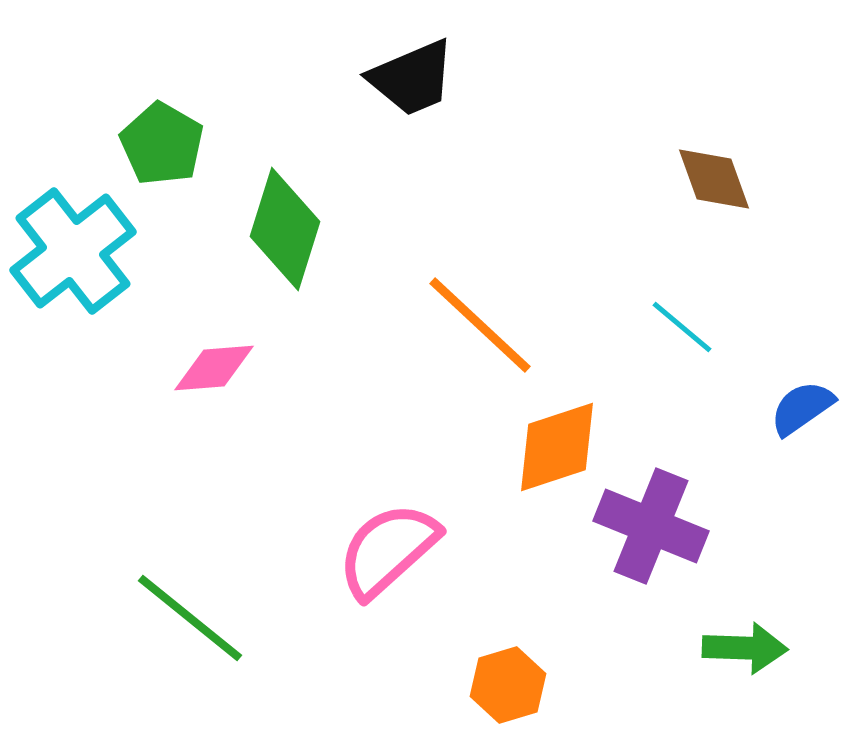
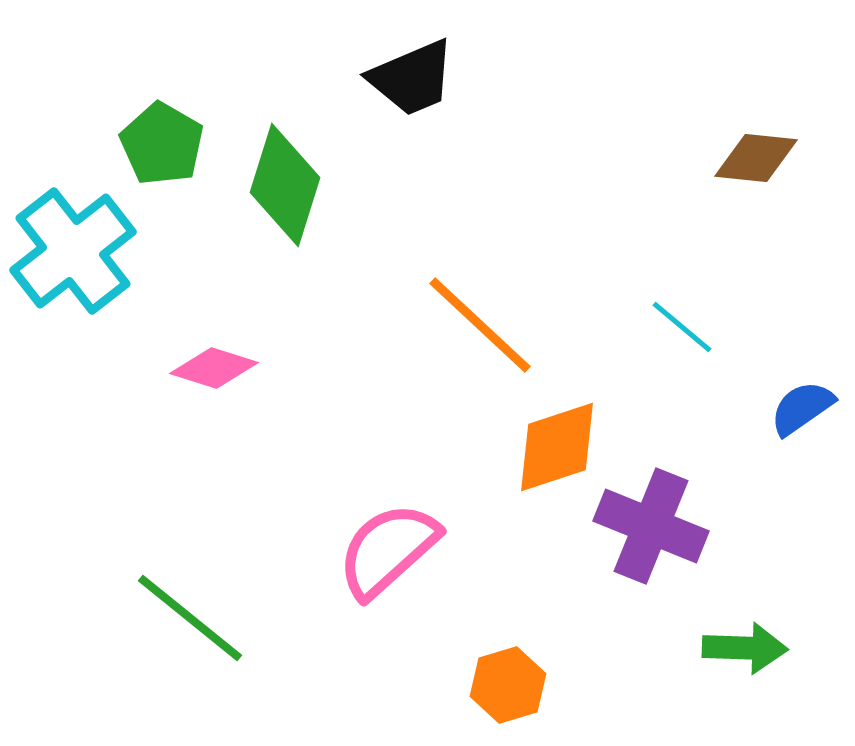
brown diamond: moved 42 px right, 21 px up; rotated 64 degrees counterclockwise
green diamond: moved 44 px up
pink diamond: rotated 22 degrees clockwise
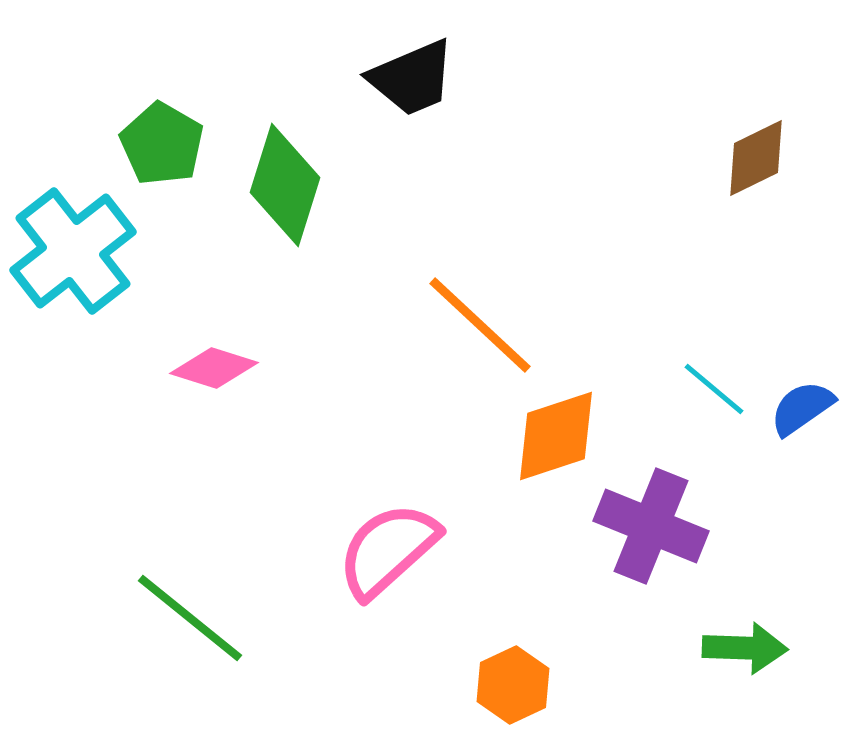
brown diamond: rotated 32 degrees counterclockwise
cyan line: moved 32 px right, 62 px down
orange diamond: moved 1 px left, 11 px up
orange hexagon: moved 5 px right; rotated 8 degrees counterclockwise
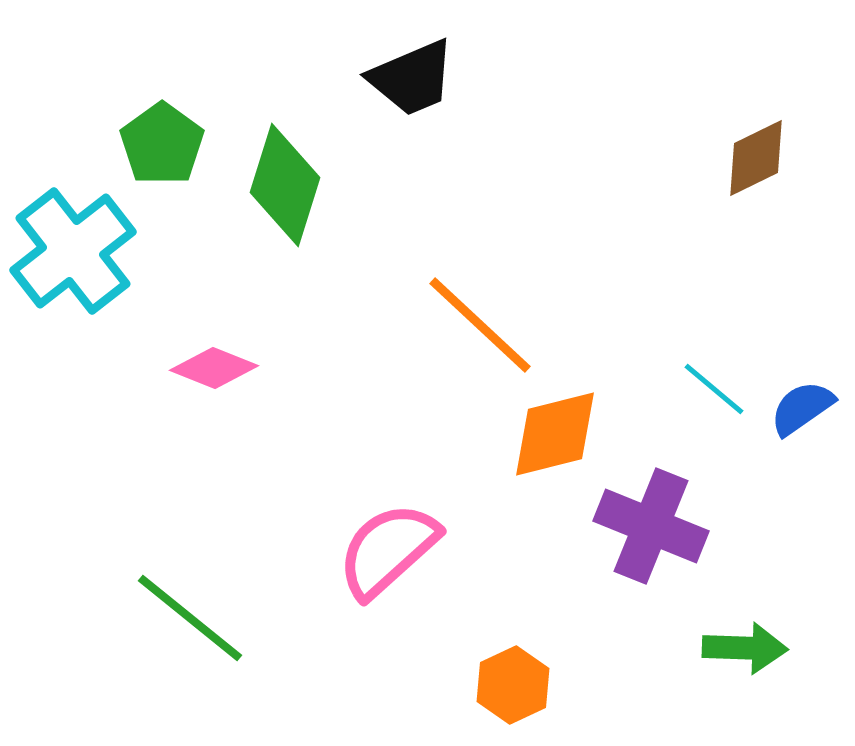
green pentagon: rotated 6 degrees clockwise
pink diamond: rotated 4 degrees clockwise
orange diamond: moved 1 px left, 2 px up; rotated 4 degrees clockwise
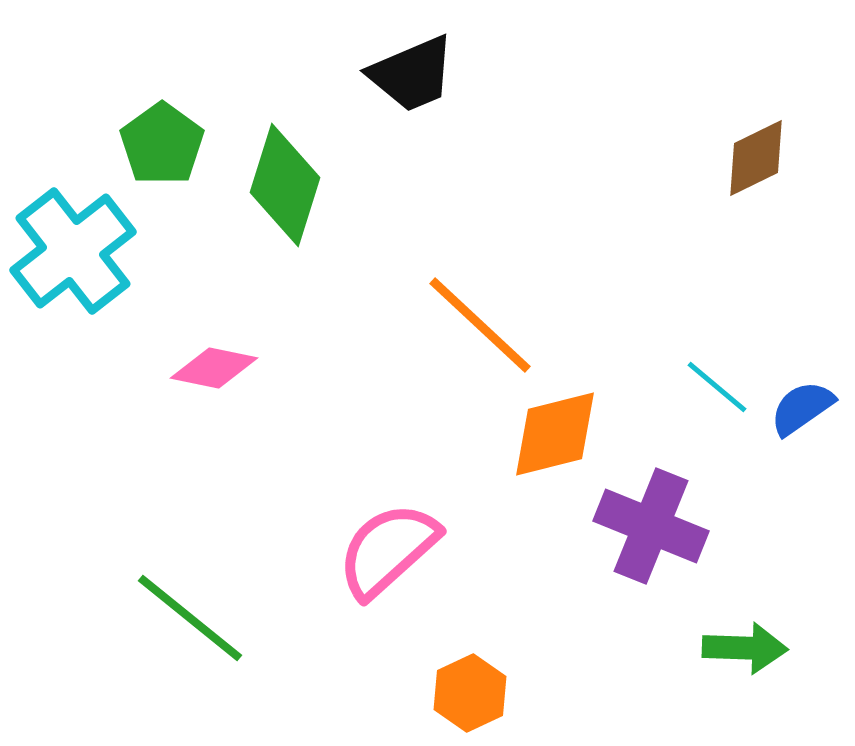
black trapezoid: moved 4 px up
pink diamond: rotated 10 degrees counterclockwise
cyan line: moved 3 px right, 2 px up
orange hexagon: moved 43 px left, 8 px down
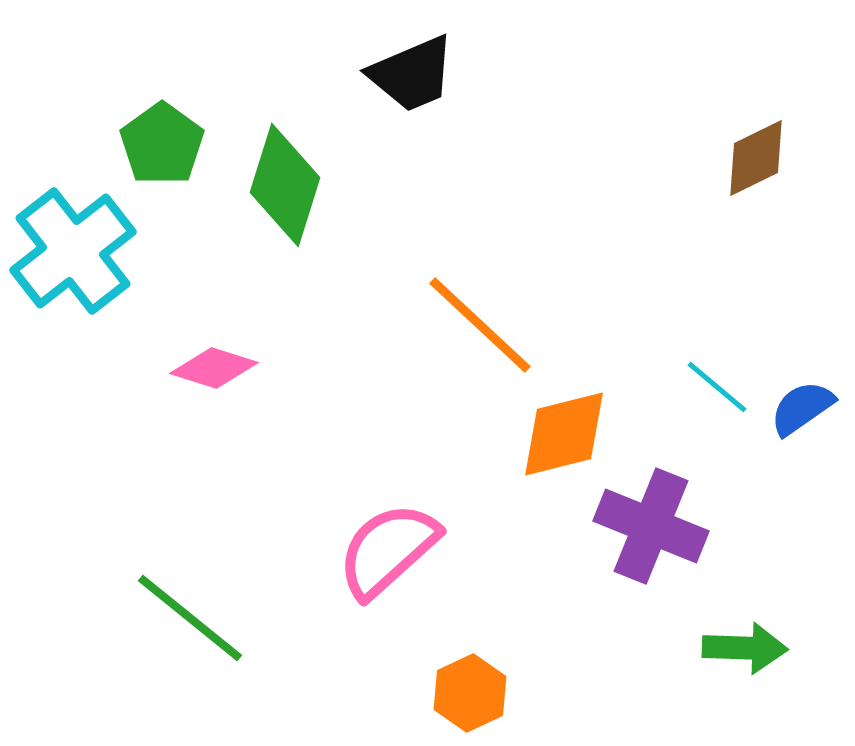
pink diamond: rotated 6 degrees clockwise
orange diamond: moved 9 px right
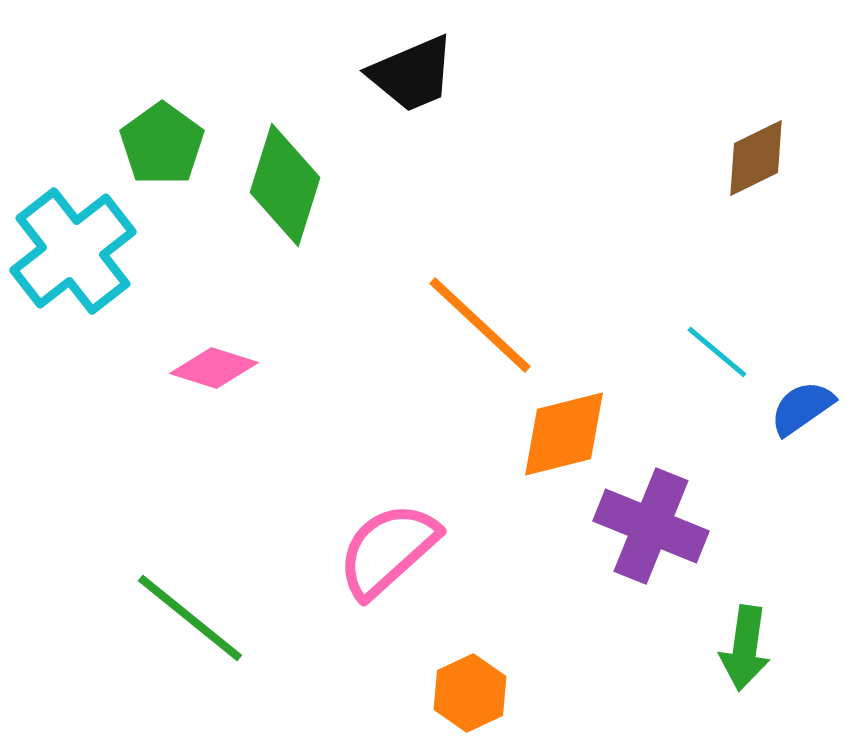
cyan line: moved 35 px up
green arrow: rotated 96 degrees clockwise
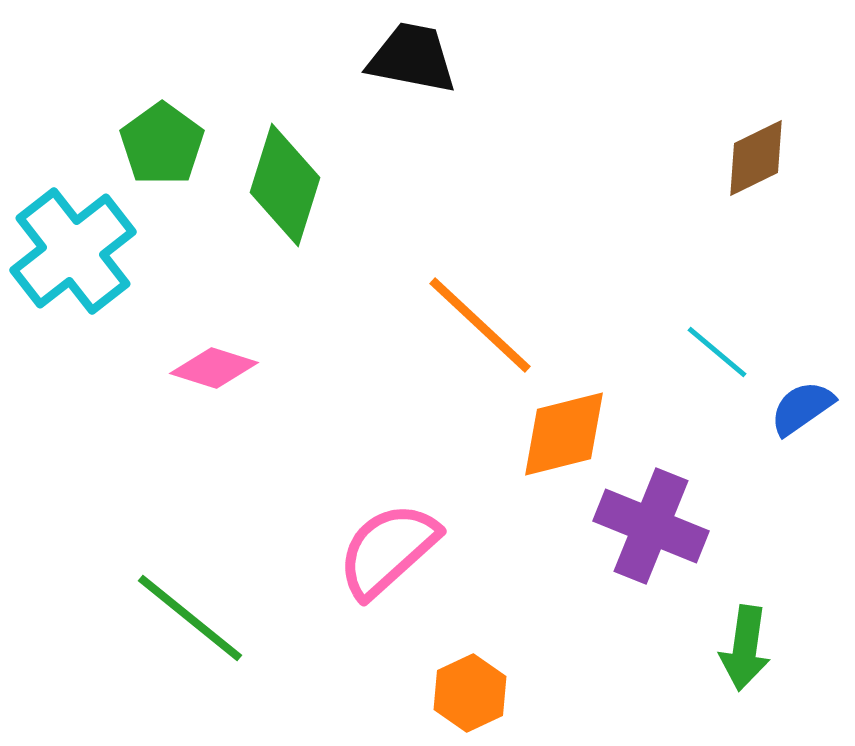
black trapezoid: moved 16 px up; rotated 146 degrees counterclockwise
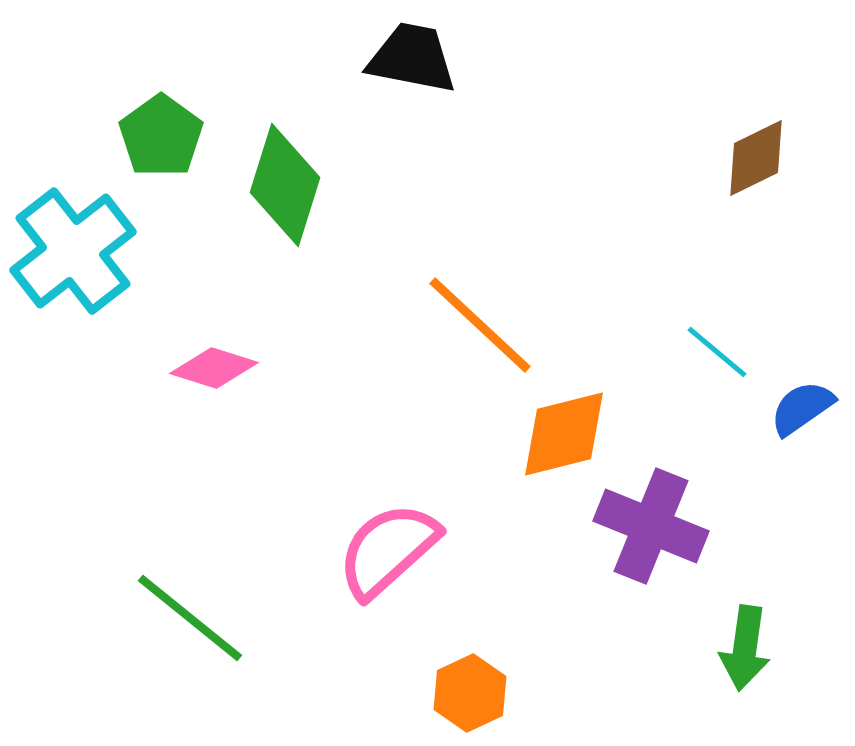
green pentagon: moved 1 px left, 8 px up
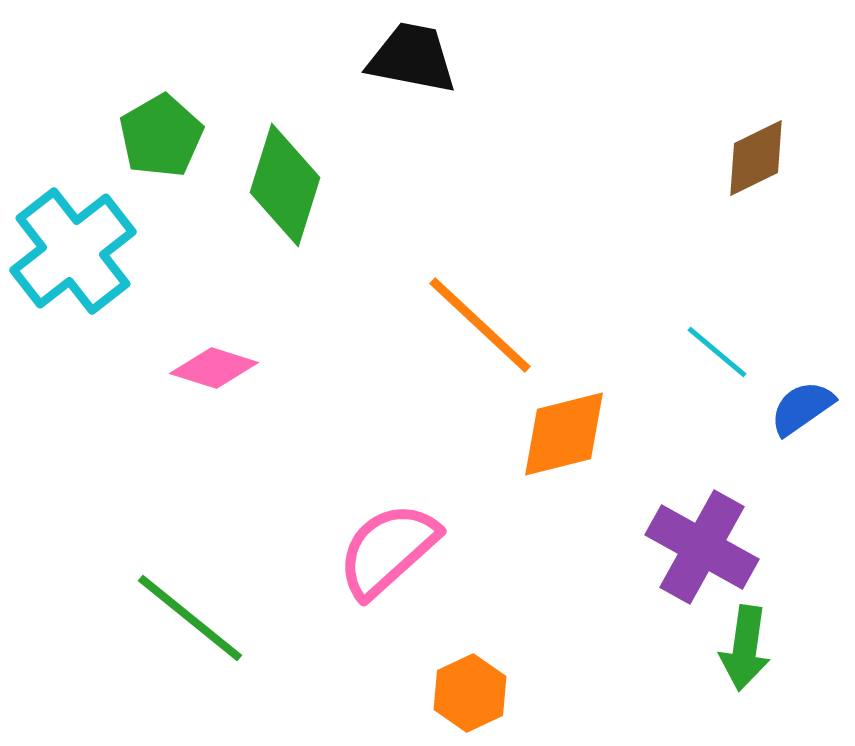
green pentagon: rotated 6 degrees clockwise
purple cross: moved 51 px right, 21 px down; rotated 7 degrees clockwise
